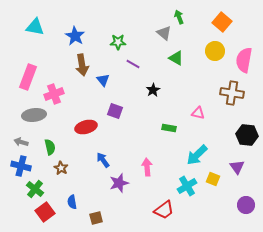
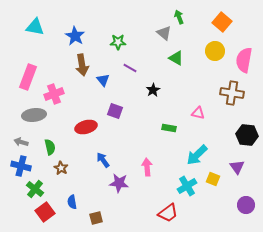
purple line: moved 3 px left, 4 px down
purple star: rotated 24 degrees clockwise
red trapezoid: moved 4 px right, 3 px down
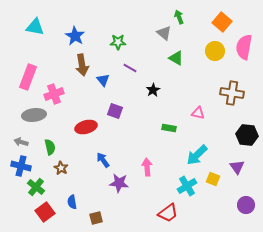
pink semicircle: moved 13 px up
green cross: moved 1 px right, 2 px up
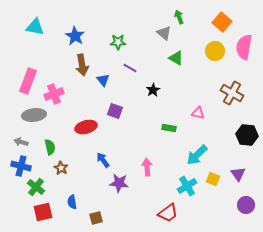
pink rectangle: moved 4 px down
brown cross: rotated 20 degrees clockwise
purple triangle: moved 1 px right, 7 px down
red square: moved 2 px left; rotated 24 degrees clockwise
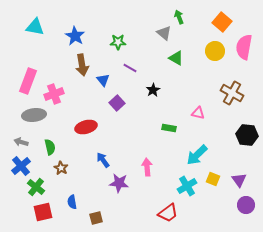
purple square: moved 2 px right, 8 px up; rotated 28 degrees clockwise
blue cross: rotated 36 degrees clockwise
purple triangle: moved 1 px right, 6 px down
